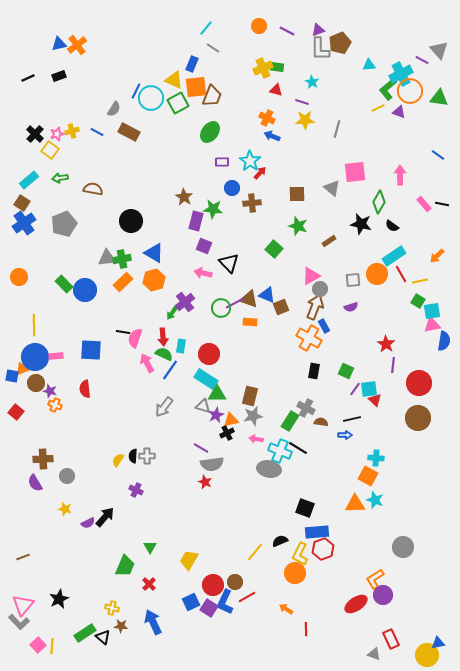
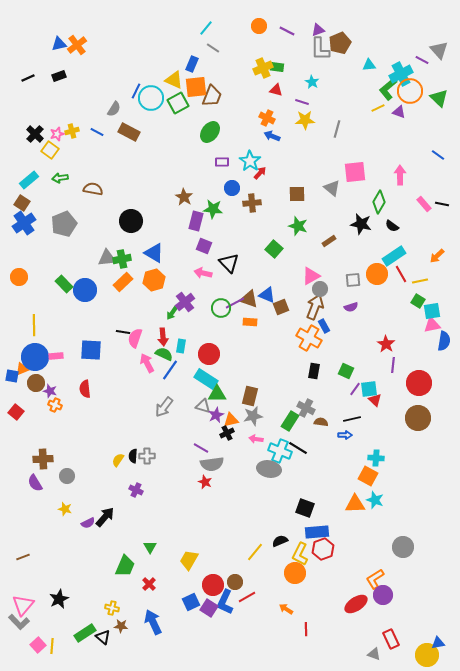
green triangle at (439, 98): rotated 36 degrees clockwise
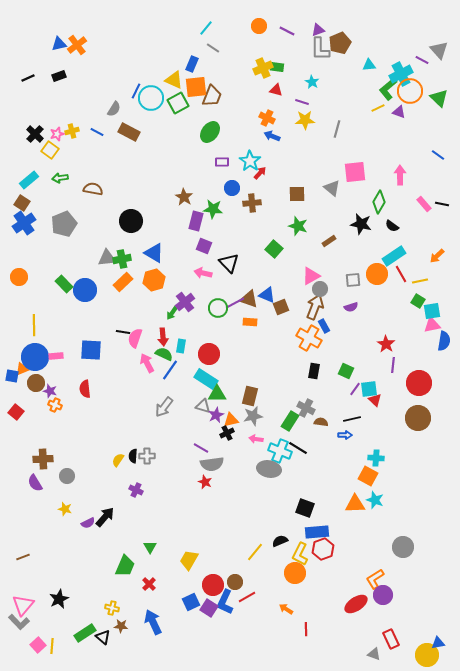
green circle at (221, 308): moved 3 px left
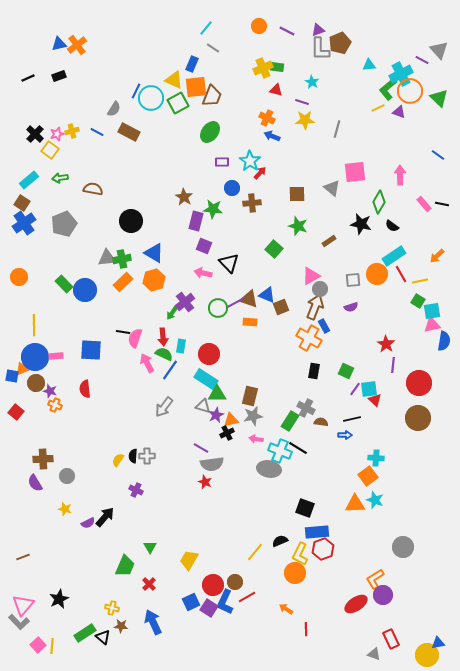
orange square at (368, 476): rotated 24 degrees clockwise
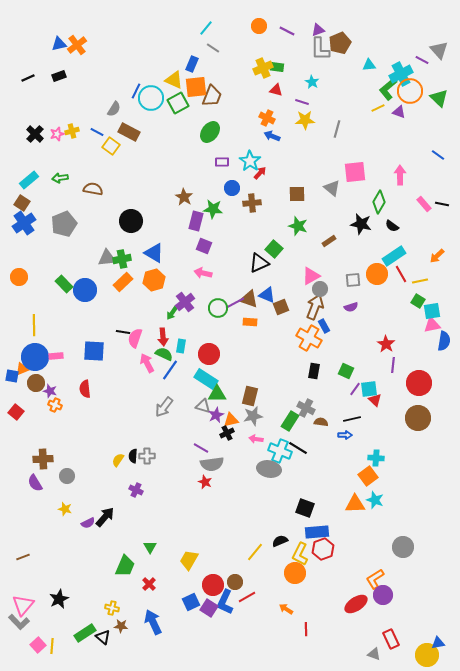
yellow square at (50, 150): moved 61 px right, 4 px up
black triangle at (229, 263): moved 30 px right; rotated 50 degrees clockwise
blue square at (91, 350): moved 3 px right, 1 px down
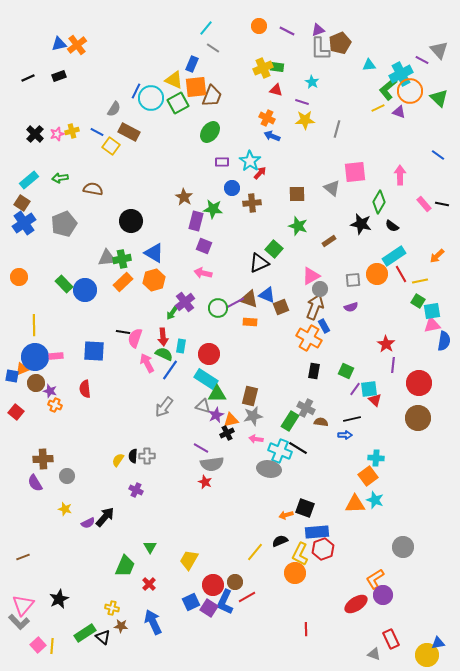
orange arrow at (286, 609): moved 94 px up; rotated 48 degrees counterclockwise
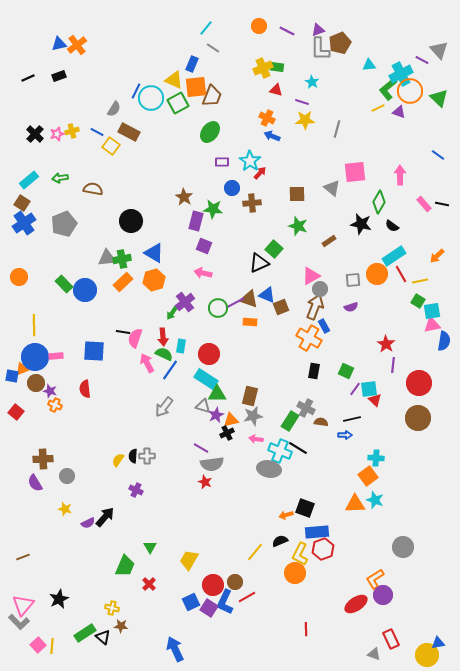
blue arrow at (153, 622): moved 22 px right, 27 px down
